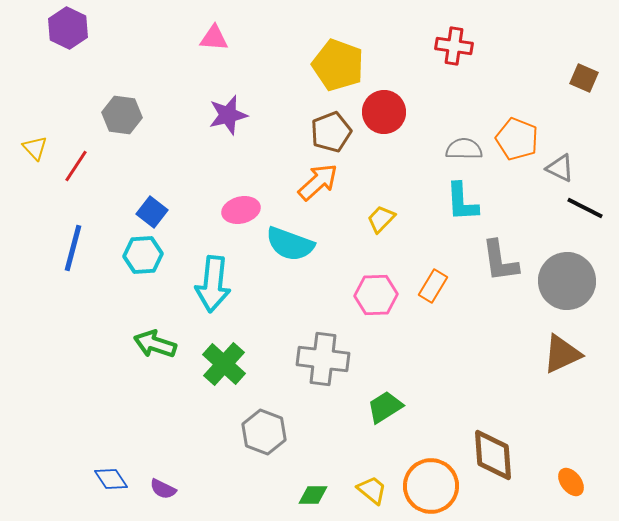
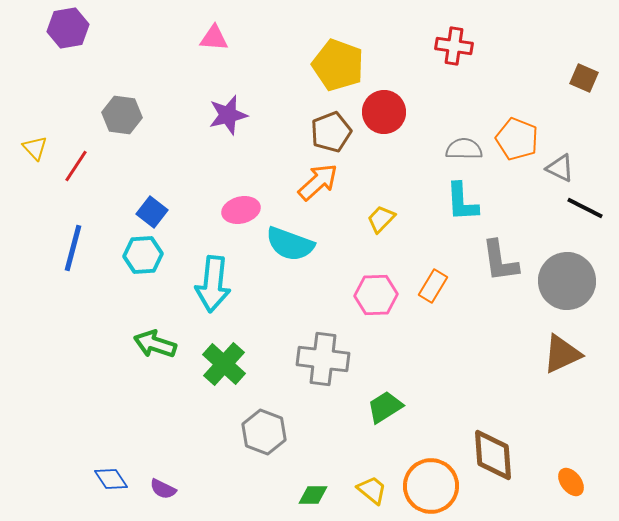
purple hexagon at (68, 28): rotated 24 degrees clockwise
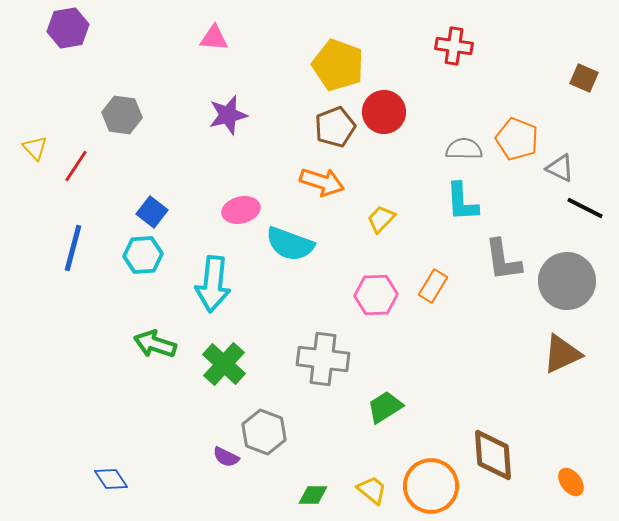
brown pentagon at (331, 132): moved 4 px right, 5 px up
orange arrow at (318, 182): moved 4 px right; rotated 60 degrees clockwise
gray L-shape at (500, 261): moved 3 px right, 1 px up
purple semicircle at (163, 489): moved 63 px right, 32 px up
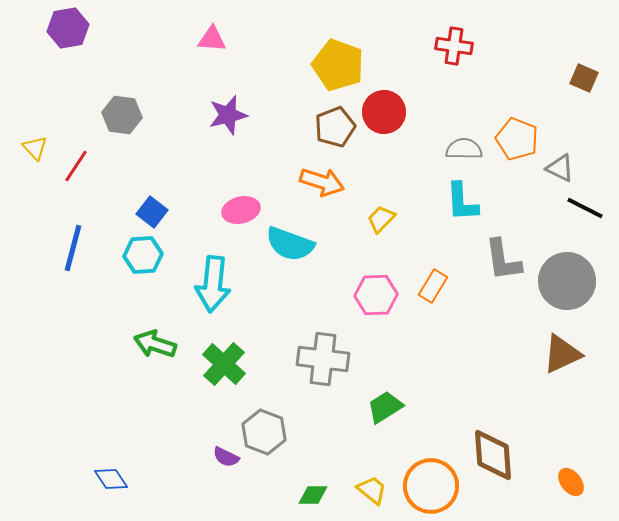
pink triangle at (214, 38): moved 2 px left, 1 px down
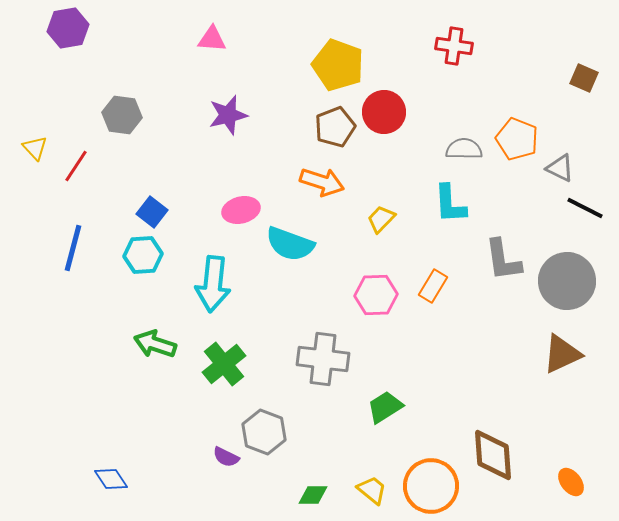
cyan L-shape at (462, 202): moved 12 px left, 2 px down
green cross at (224, 364): rotated 9 degrees clockwise
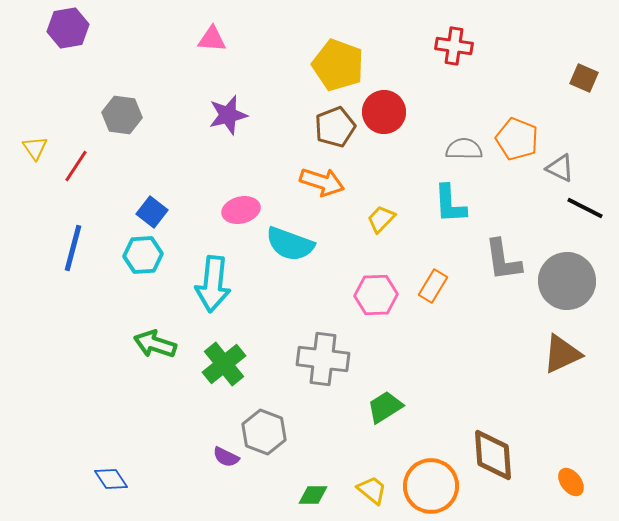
yellow triangle at (35, 148): rotated 8 degrees clockwise
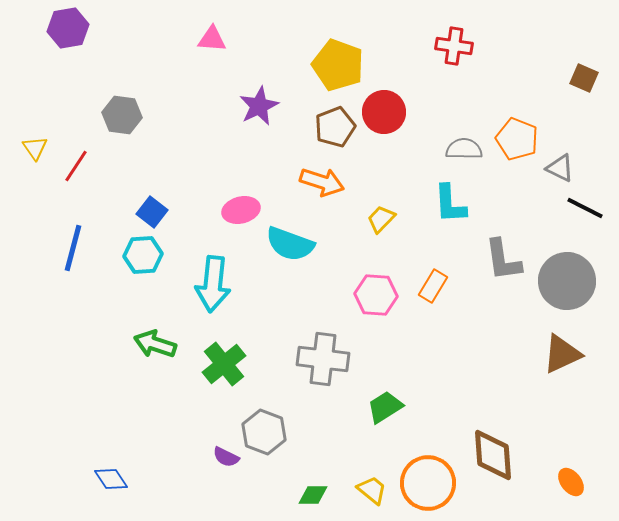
purple star at (228, 115): moved 31 px right, 9 px up; rotated 12 degrees counterclockwise
pink hexagon at (376, 295): rotated 6 degrees clockwise
orange circle at (431, 486): moved 3 px left, 3 px up
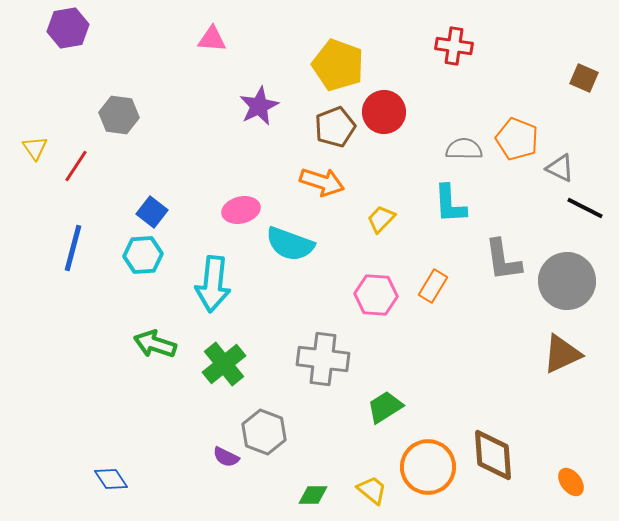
gray hexagon at (122, 115): moved 3 px left
orange circle at (428, 483): moved 16 px up
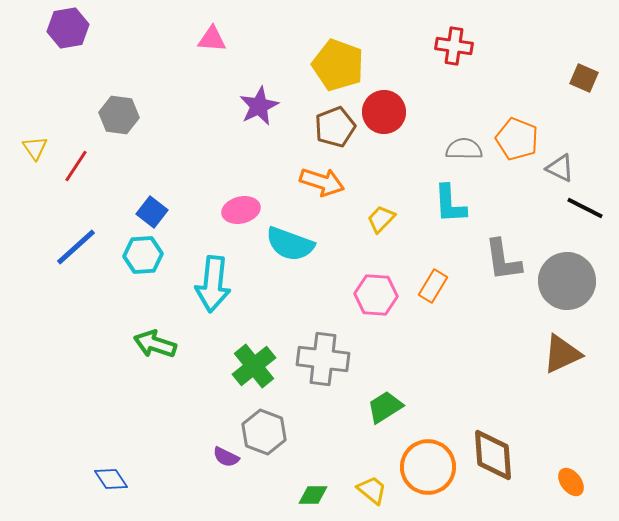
blue line at (73, 248): moved 3 px right, 1 px up; rotated 33 degrees clockwise
green cross at (224, 364): moved 30 px right, 2 px down
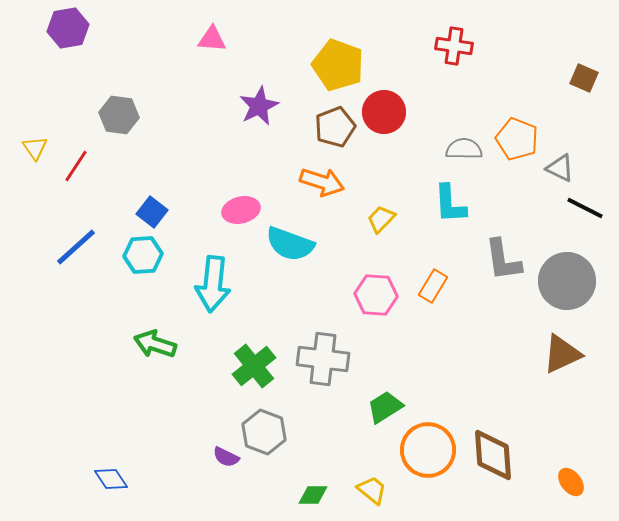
orange circle at (428, 467): moved 17 px up
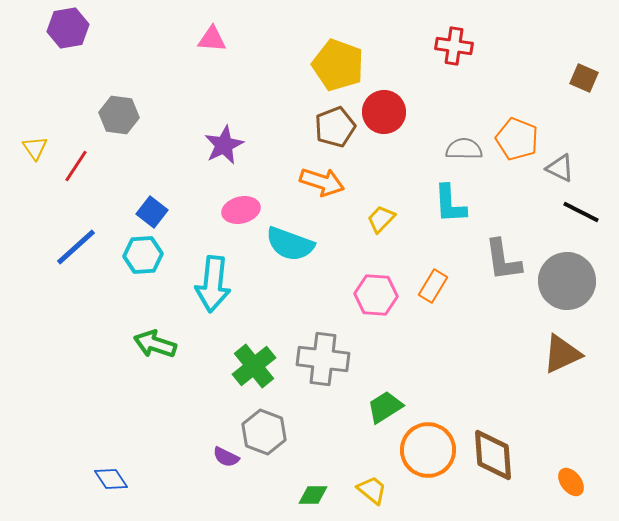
purple star at (259, 106): moved 35 px left, 39 px down
black line at (585, 208): moved 4 px left, 4 px down
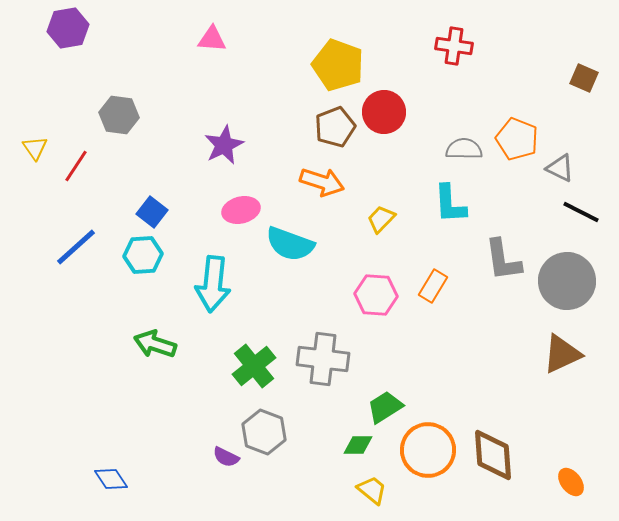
green diamond at (313, 495): moved 45 px right, 50 px up
